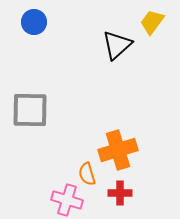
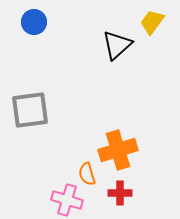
gray square: rotated 9 degrees counterclockwise
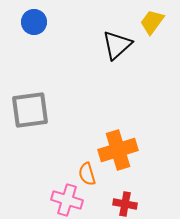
red cross: moved 5 px right, 11 px down; rotated 10 degrees clockwise
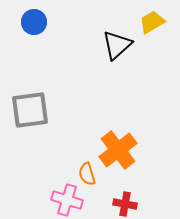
yellow trapezoid: rotated 24 degrees clockwise
orange cross: rotated 21 degrees counterclockwise
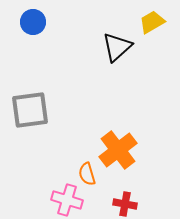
blue circle: moved 1 px left
black triangle: moved 2 px down
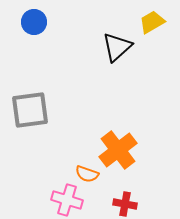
blue circle: moved 1 px right
orange semicircle: rotated 55 degrees counterclockwise
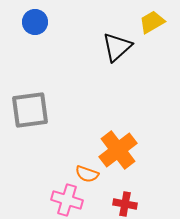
blue circle: moved 1 px right
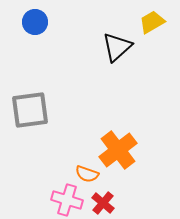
red cross: moved 22 px left, 1 px up; rotated 30 degrees clockwise
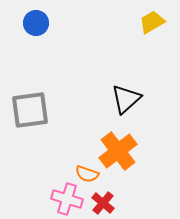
blue circle: moved 1 px right, 1 px down
black triangle: moved 9 px right, 52 px down
orange cross: moved 1 px down
pink cross: moved 1 px up
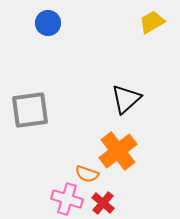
blue circle: moved 12 px right
